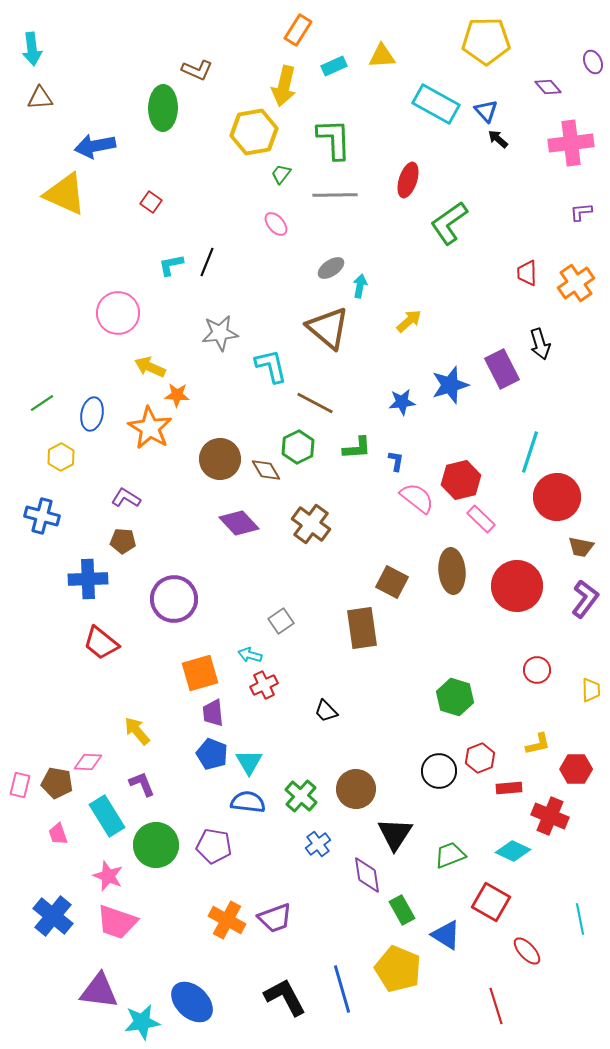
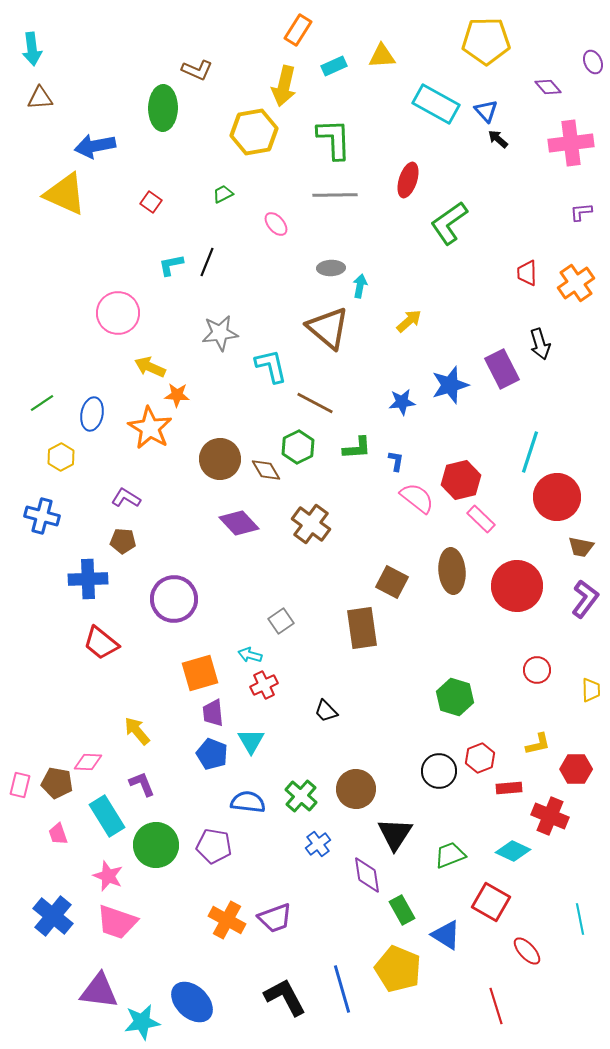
green trapezoid at (281, 174): moved 58 px left, 20 px down; rotated 25 degrees clockwise
gray ellipse at (331, 268): rotated 32 degrees clockwise
cyan triangle at (249, 762): moved 2 px right, 21 px up
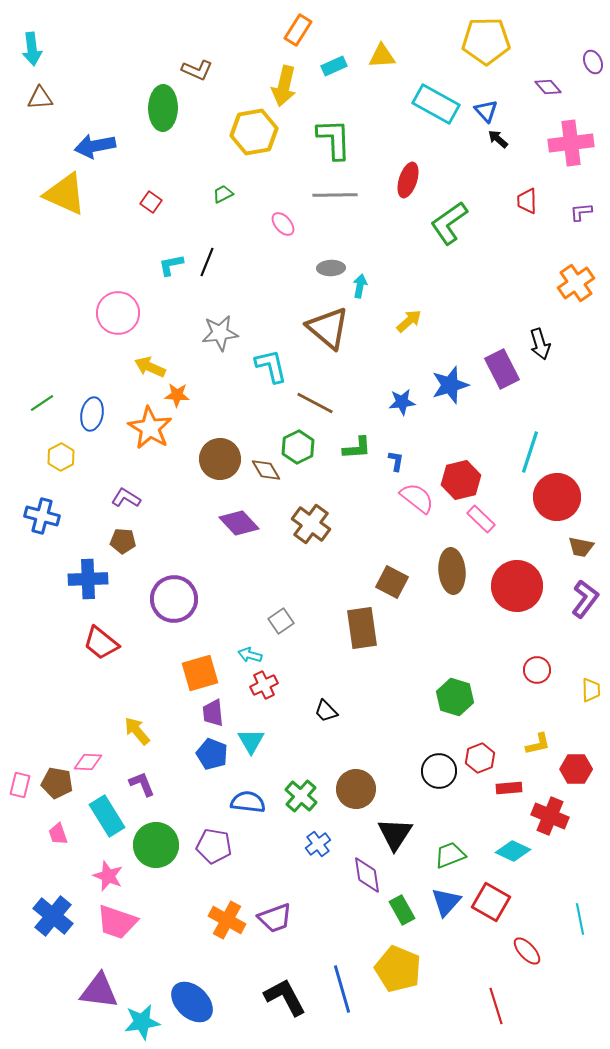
pink ellipse at (276, 224): moved 7 px right
red trapezoid at (527, 273): moved 72 px up
blue triangle at (446, 935): moved 33 px up; rotated 40 degrees clockwise
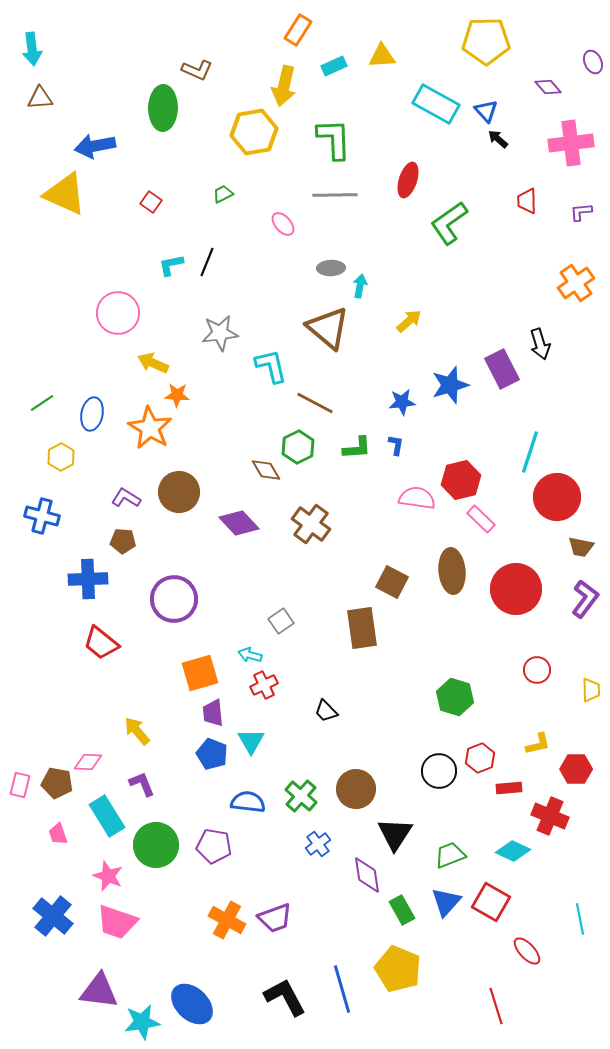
yellow arrow at (150, 367): moved 3 px right, 4 px up
brown circle at (220, 459): moved 41 px left, 33 px down
blue L-shape at (396, 461): moved 16 px up
pink semicircle at (417, 498): rotated 30 degrees counterclockwise
red circle at (517, 586): moved 1 px left, 3 px down
blue ellipse at (192, 1002): moved 2 px down
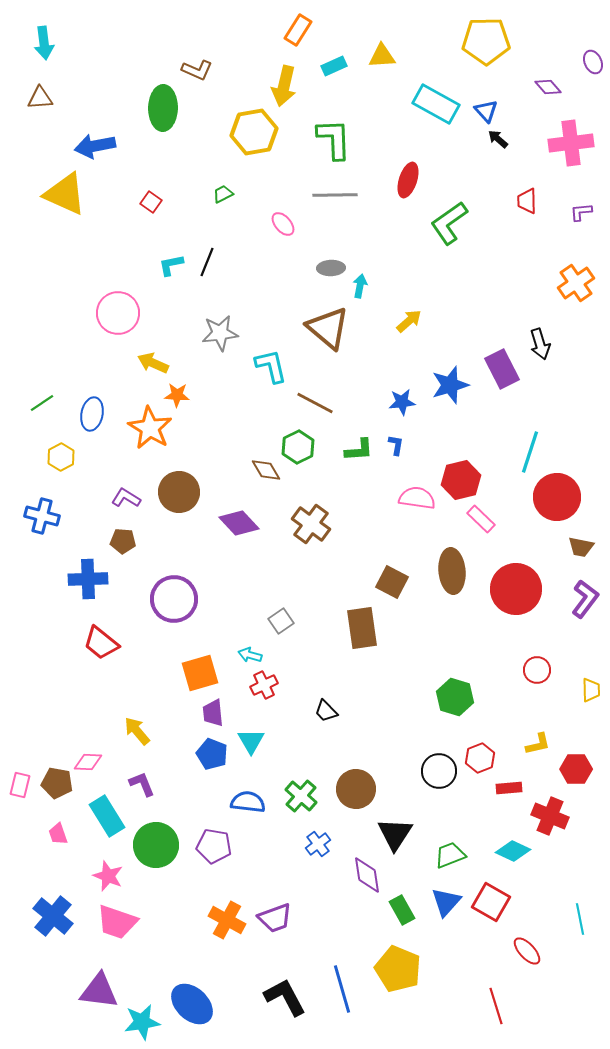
cyan arrow at (32, 49): moved 12 px right, 6 px up
green L-shape at (357, 448): moved 2 px right, 2 px down
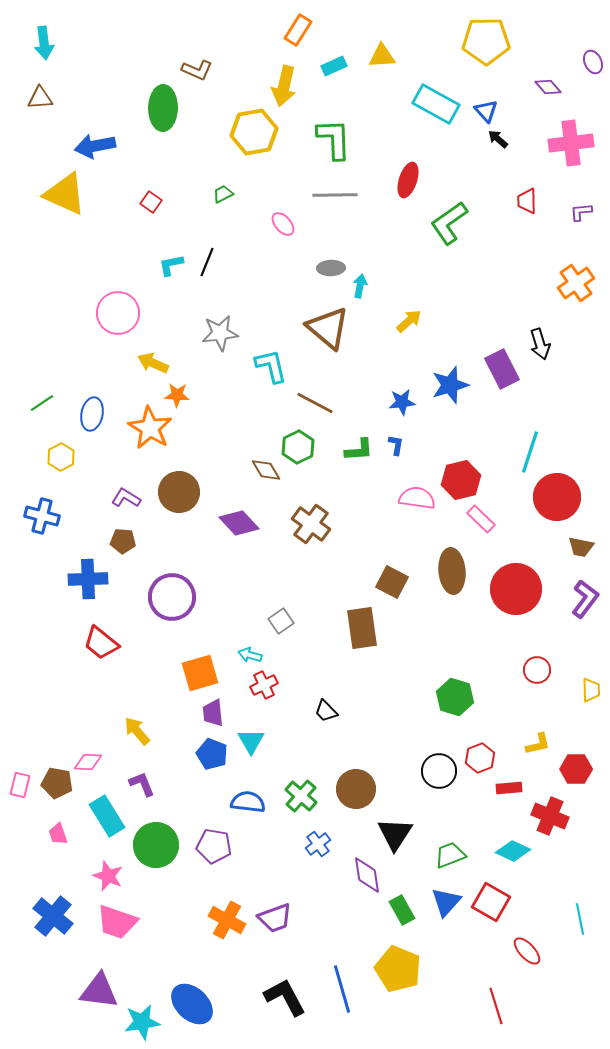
purple circle at (174, 599): moved 2 px left, 2 px up
